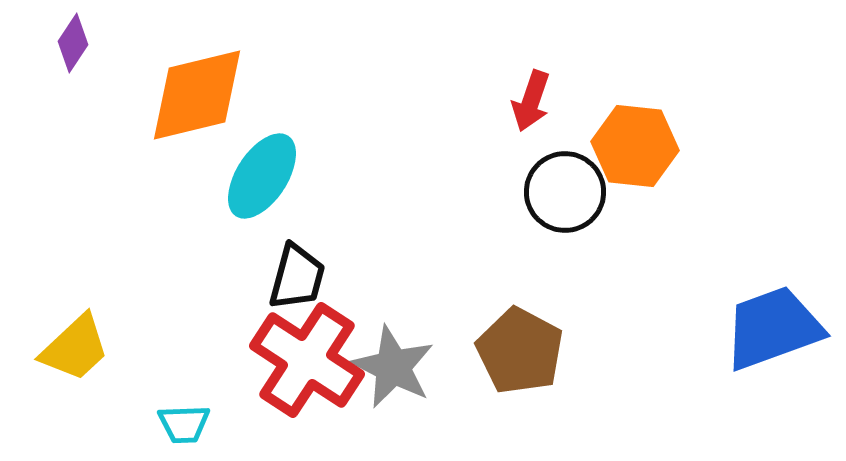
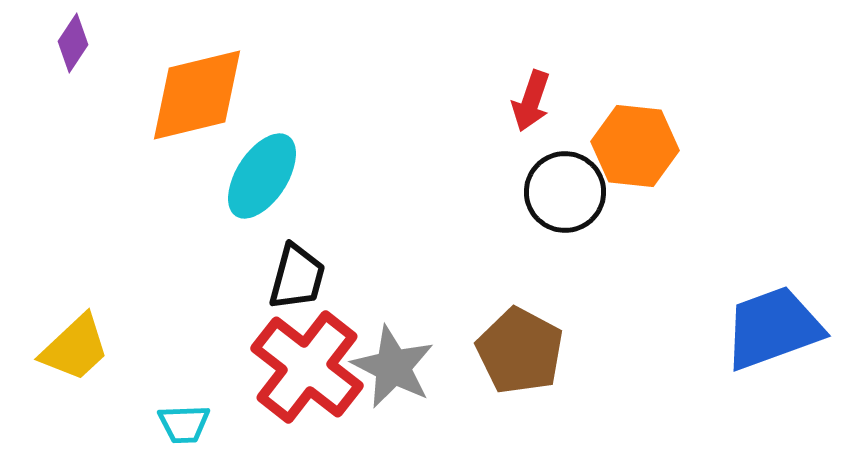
red cross: moved 7 px down; rotated 5 degrees clockwise
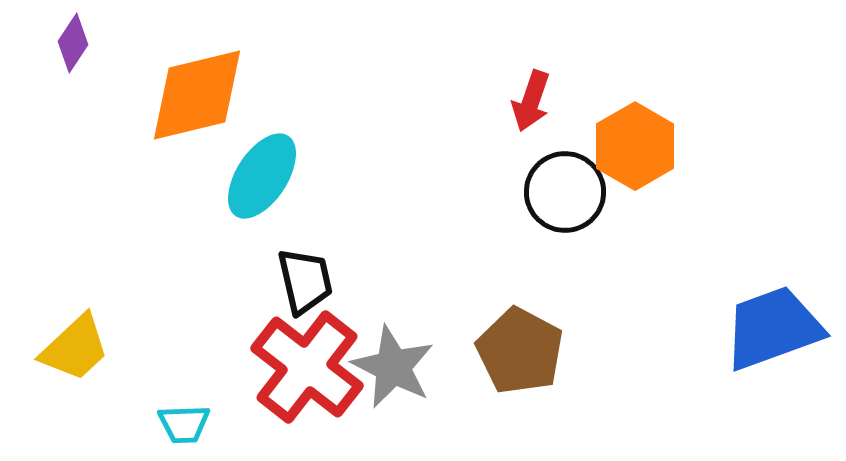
orange hexagon: rotated 24 degrees clockwise
black trapezoid: moved 8 px right, 4 px down; rotated 28 degrees counterclockwise
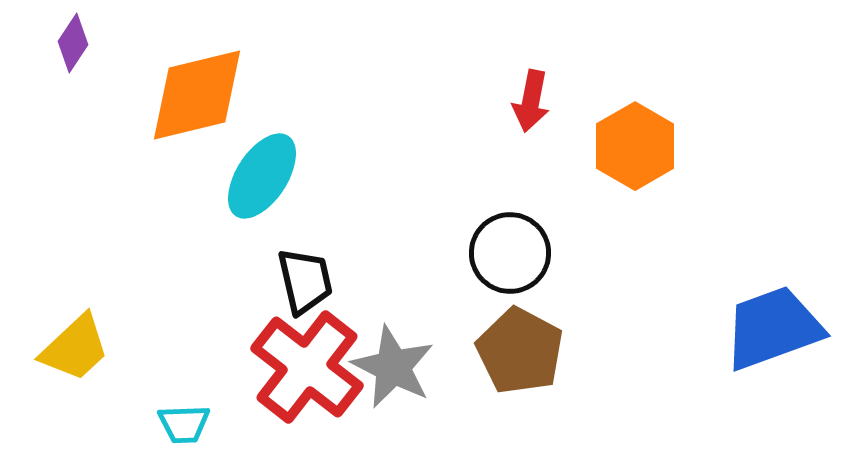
red arrow: rotated 8 degrees counterclockwise
black circle: moved 55 px left, 61 px down
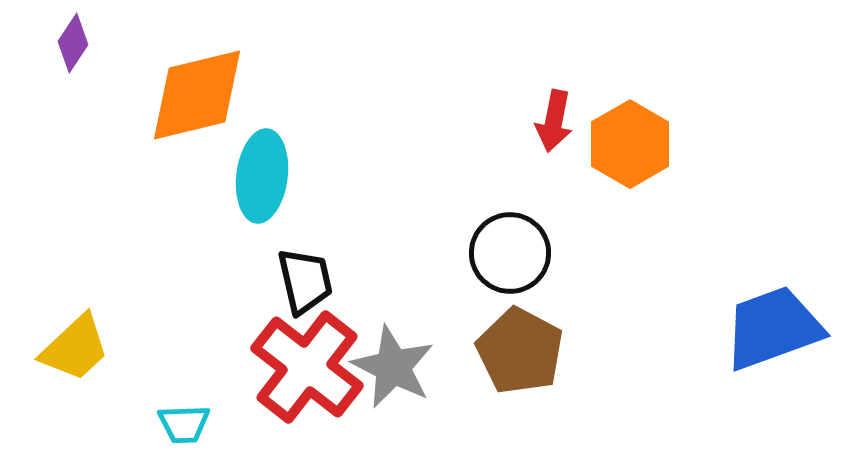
red arrow: moved 23 px right, 20 px down
orange hexagon: moved 5 px left, 2 px up
cyan ellipse: rotated 26 degrees counterclockwise
